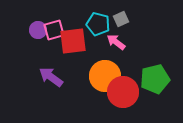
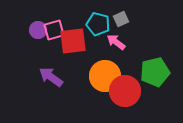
green pentagon: moved 7 px up
red circle: moved 2 px right, 1 px up
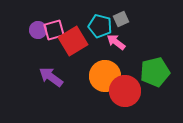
cyan pentagon: moved 2 px right, 2 px down
red square: rotated 24 degrees counterclockwise
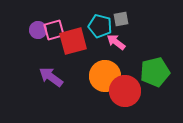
gray square: rotated 14 degrees clockwise
red square: rotated 16 degrees clockwise
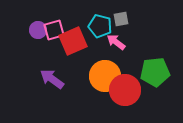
red square: rotated 8 degrees counterclockwise
green pentagon: rotated 8 degrees clockwise
purple arrow: moved 1 px right, 2 px down
red circle: moved 1 px up
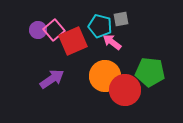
pink square: rotated 25 degrees counterclockwise
pink arrow: moved 4 px left
green pentagon: moved 5 px left; rotated 12 degrees clockwise
purple arrow: rotated 110 degrees clockwise
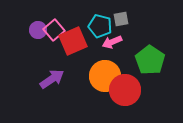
pink arrow: rotated 60 degrees counterclockwise
green pentagon: moved 12 px up; rotated 28 degrees clockwise
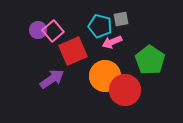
pink square: moved 1 px left, 1 px down
red square: moved 10 px down
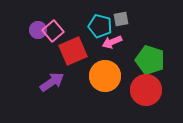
green pentagon: rotated 16 degrees counterclockwise
purple arrow: moved 3 px down
red circle: moved 21 px right
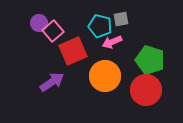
purple circle: moved 1 px right, 7 px up
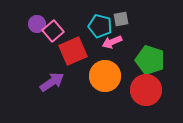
purple circle: moved 2 px left, 1 px down
